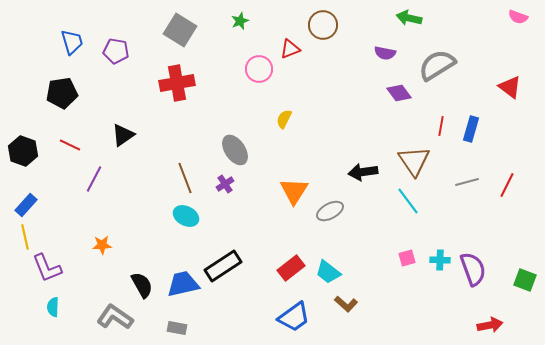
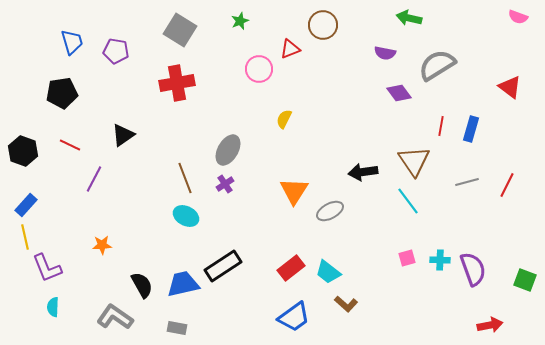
gray ellipse at (235, 150): moved 7 px left; rotated 64 degrees clockwise
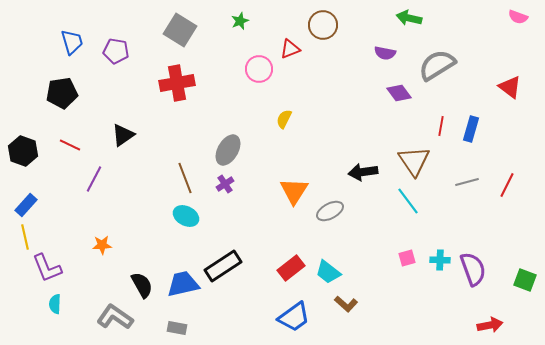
cyan semicircle at (53, 307): moved 2 px right, 3 px up
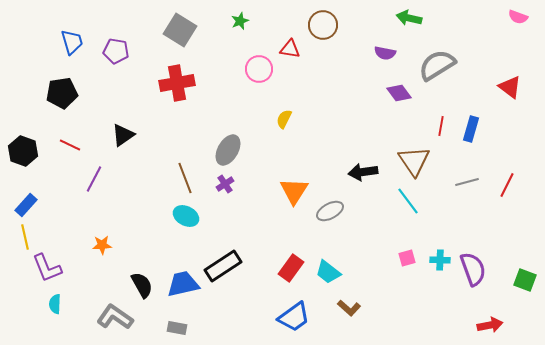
red triangle at (290, 49): rotated 30 degrees clockwise
red rectangle at (291, 268): rotated 16 degrees counterclockwise
brown L-shape at (346, 304): moved 3 px right, 4 px down
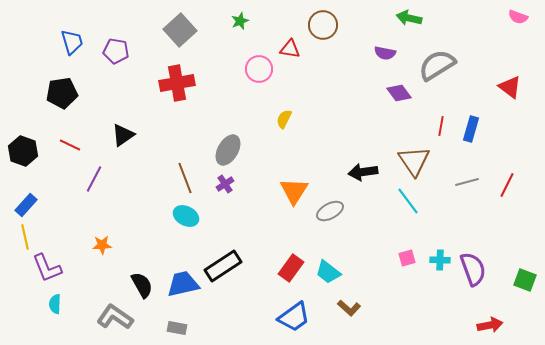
gray square at (180, 30): rotated 16 degrees clockwise
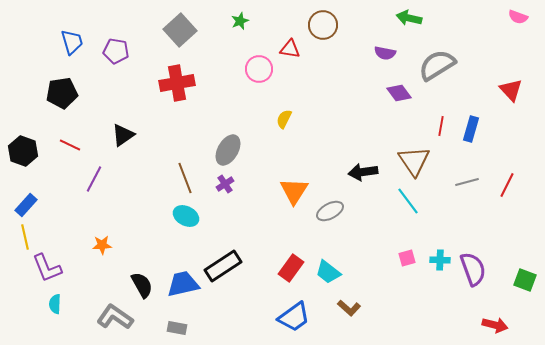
red triangle at (510, 87): moved 1 px right, 3 px down; rotated 10 degrees clockwise
red arrow at (490, 325): moved 5 px right; rotated 25 degrees clockwise
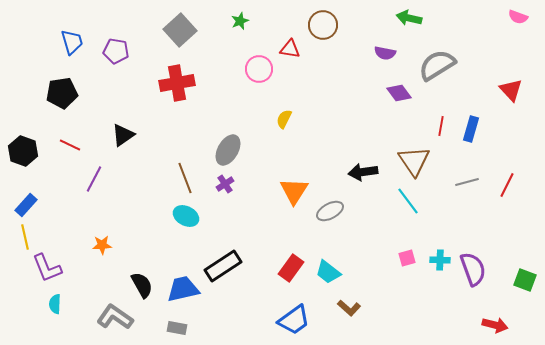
blue trapezoid at (183, 284): moved 5 px down
blue trapezoid at (294, 317): moved 3 px down
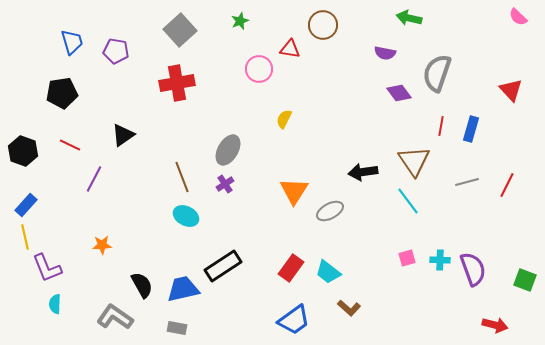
pink semicircle at (518, 17): rotated 24 degrees clockwise
gray semicircle at (437, 65): moved 8 px down; rotated 39 degrees counterclockwise
brown line at (185, 178): moved 3 px left, 1 px up
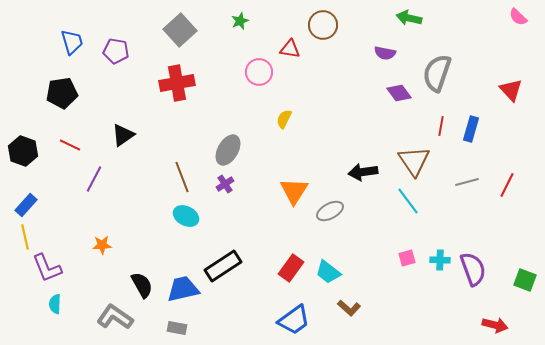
pink circle at (259, 69): moved 3 px down
